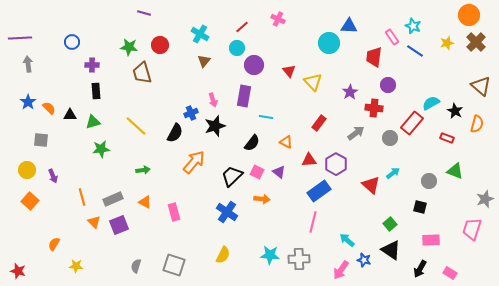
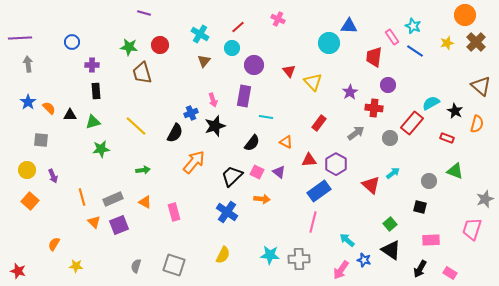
orange circle at (469, 15): moved 4 px left
red line at (242, 27): moved 4 px left
cyan circle at (237, 48): moved 5 px left
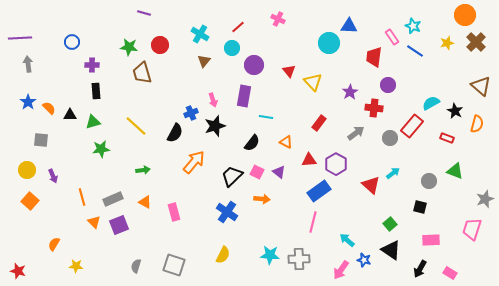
red rectangle at (412, 123): moved 3 px down
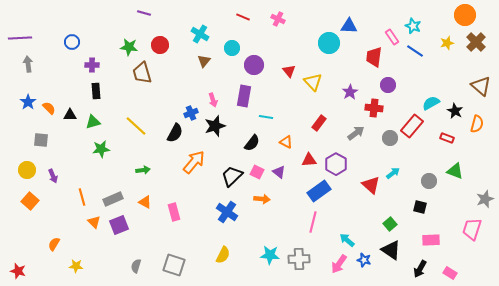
red line at (238, 27): moved 5 px right, 10 px up; rotated 64 degrees clockwise
pink arrow at (341, 270): moved 2 px left, 6 px up
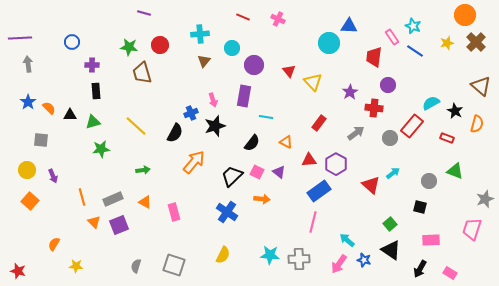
cyan cross at (200, 34): rotated 36 degrees counterclockwise
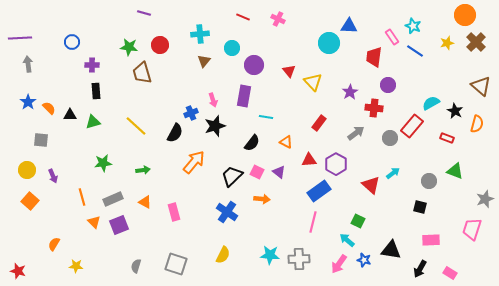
green star at (101, 149): moved 2 px right, 14 px down
green square at (390, 224): moved 32 px left, 3 px up; rotated 24 degrees counterclockwise
black triangle at (391, 250): rotated 25 degrees counterclockwise
gray square at (174, 265): moved 2 px right, 1 px up
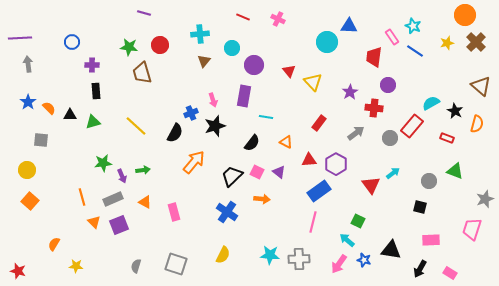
cyan circle at (329, 43): moved 2 px left, 1 px up
purple arrow at (53, 176): moved 69 px right
red triangle at (371, 185): rotated 12 degrees clockwise
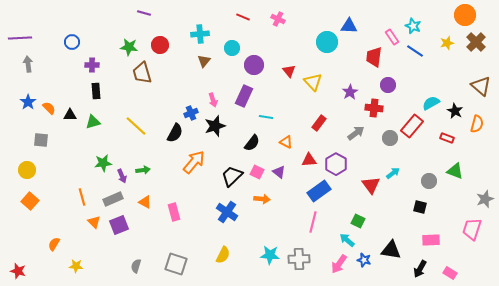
purple rectangle at (244, 96): rotated 15 degrees clockwise
